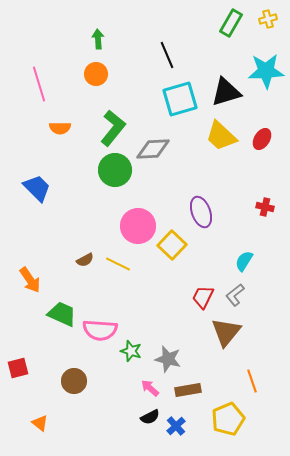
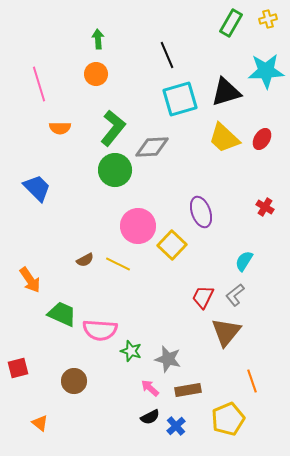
yellow trapezoid: moved 3 px right, 2 px down
gray diamond: moved 1 px left, 2 px up
red cross: rotated 18 degrees clockwise
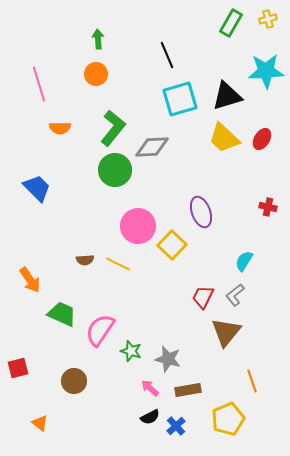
black triangle: moved 1 px right, 4 px down
red cross: moved 3 px right; rotated 18 degrees counterclockwise
brown semicircle: rotated 24 degrees clockwise
pink semicircle: rotated 120 degrees clockwise
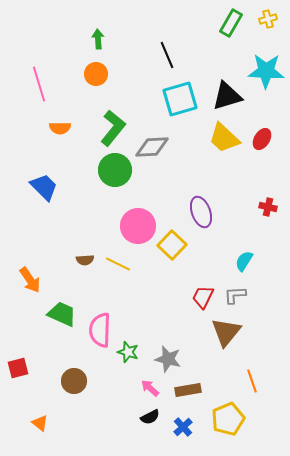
cyan star: rotated 6 degrees clockwise
blue trapezoid: moved 7 px right, 1 px up
gray L-shape: rotated 35 degrees clockwise
pink semicircle: rotated 32 degrees counterclockwise
green star: moved 3 px left, 1 px down
blue cross: moved 7 px right, 1 px down
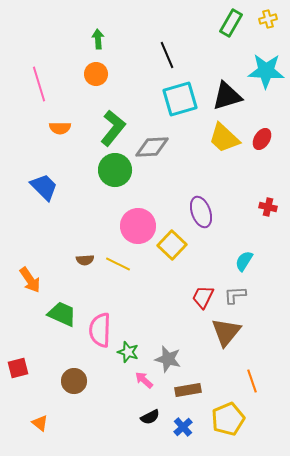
pink arrow: moved 6 px left, 8 px up
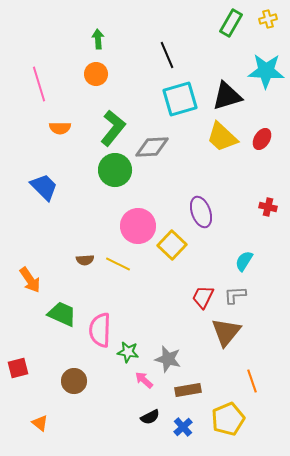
yellow trapezoid: moved 2 px left, 1 px up
green star: rotated 10 degrees counterclockwise
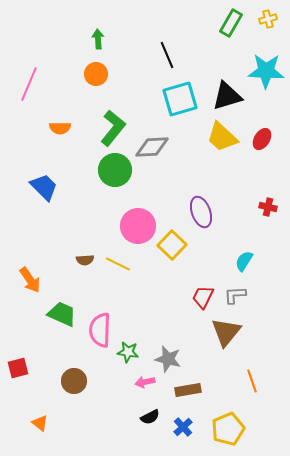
pink line: moved 10 px left; rotated 40 degrees clockwise
pink arrow: moved 1 px right, 2 px down; rotated 54 degrees counterclockwise
yellow pentagon: moved 10 px down
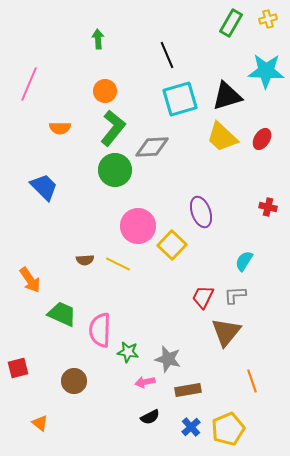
orange circle: moved 9 px right, 17 px down
blue cross: moved 8 px right
